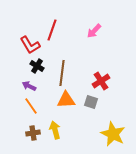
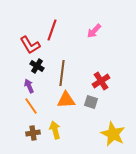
purple arrow: rotated 40 degrees clockwise
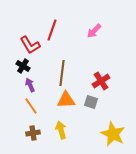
black cross: moved 14 px left
purple arrow: moved 1 px right, 1 px up
yellow arrow: moved 6 px right
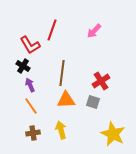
gray square: moved 2 px right
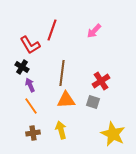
black cross: moved 1 px left, 1 px down
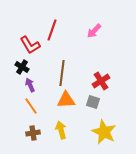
yellow star: moved 9 px left, 2 px up
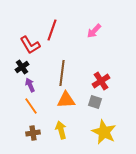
black cross: rotated 24 degrees clockwise
gray square: moved 2 px right
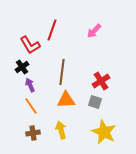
brown line: moved 1 px up
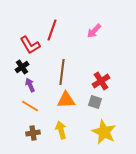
orange line: moved 1 px left; rotated 24 degrees counterclockwise
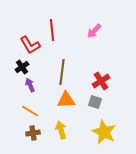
red line: rotated 25 degrees counterclockwise
orange line: moved 5 px down
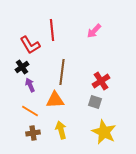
orange triangle: moved 11 px left
